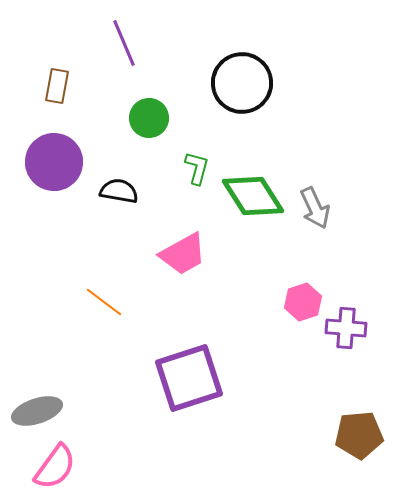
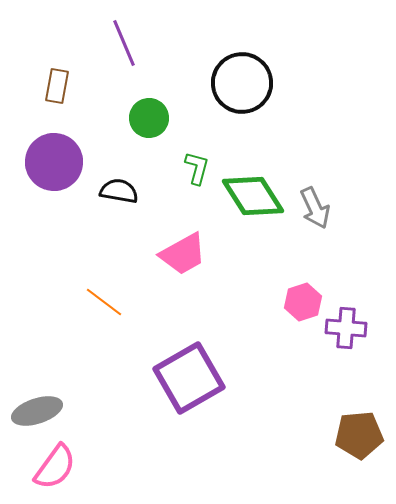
purple square: rotated 12 degrees counterclockwise
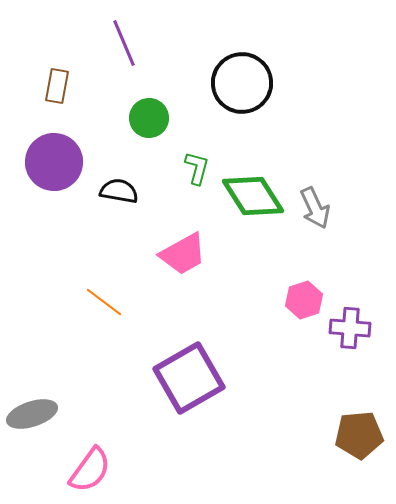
pink hexagon: moved 1 px right, 2 px up
purple cross: moved 4 px right
gray ellipse: moved 5 px left, 3 px down
pink semicircle: moved 35 px right, 3 px down
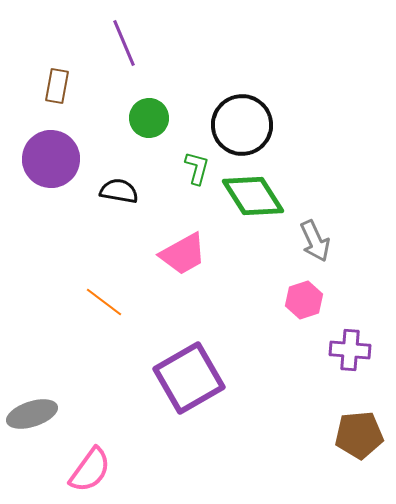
black circle: moved 42 px down
purple circle: moved 3 px left, 3 px up
gray arrow: moved 33 px down
purple cross: moved 22 px down
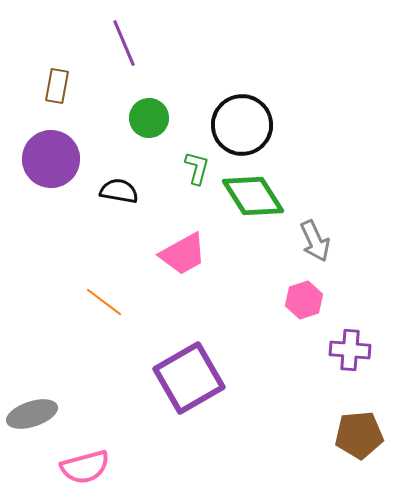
pink semicircle: moved 5 px left, 3 px up; rotated 39 degrees clockwise
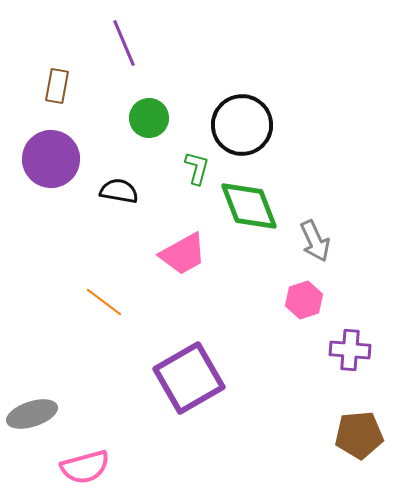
green diamond: moved 4 px left, 10 px down; rotated 12 degrees clockwise
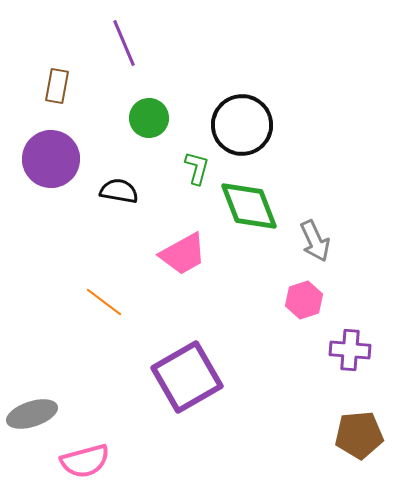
purple square: moved 2 px left, 1 px up
pink semicircle: moved 6 px up
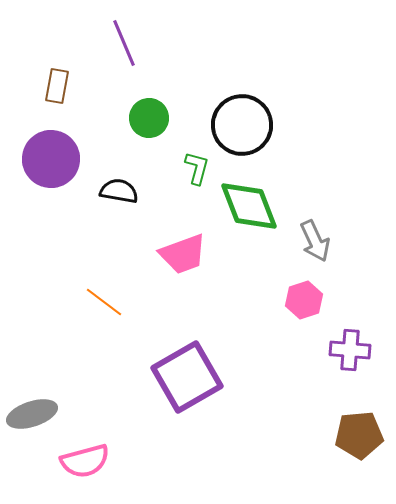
pink trapezoid: rotated 9 degrees clockwise
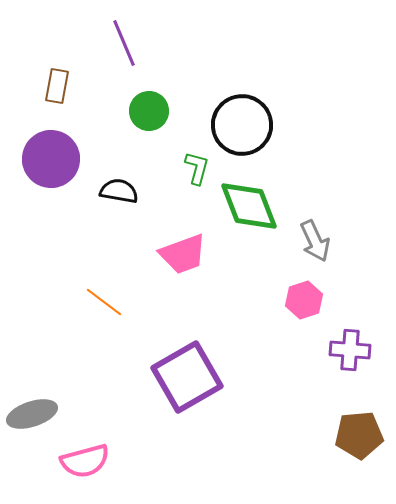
green circle: moved 7 px up
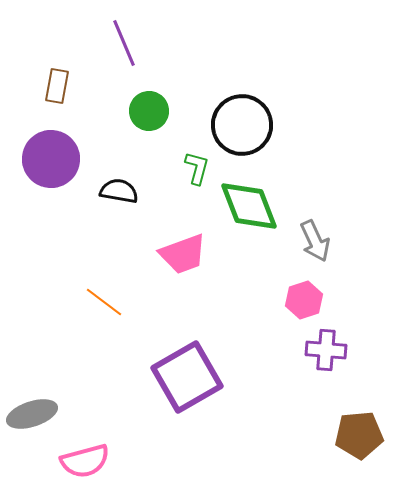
purple cross: moved 24 px left
